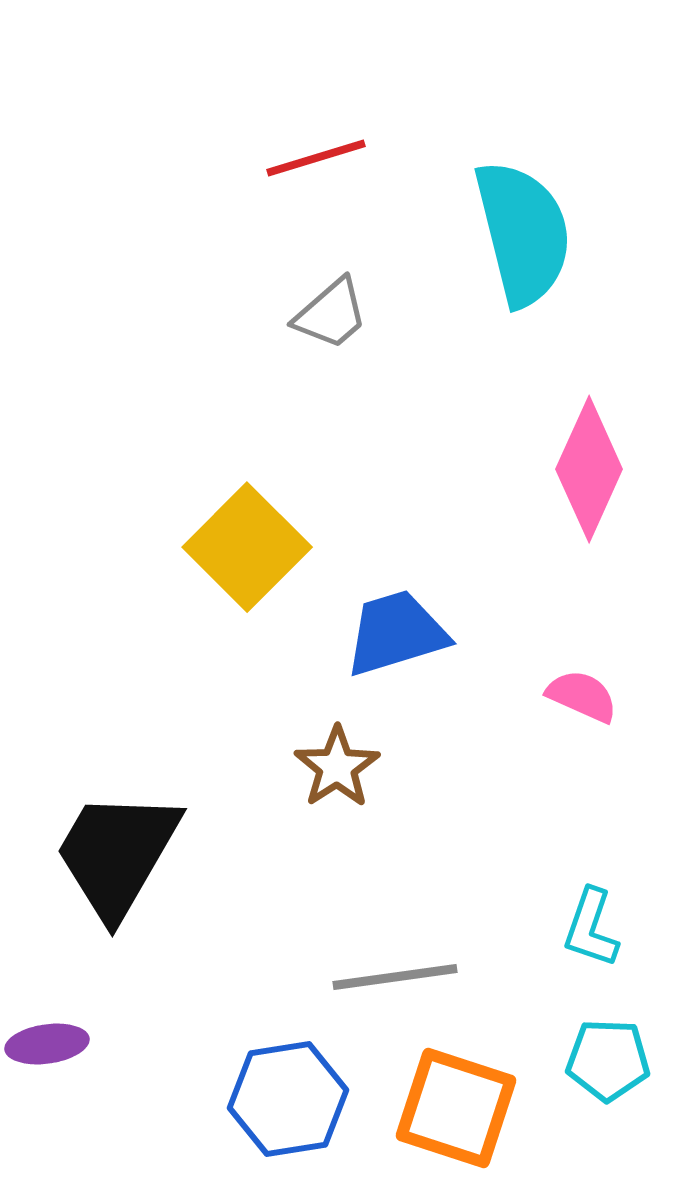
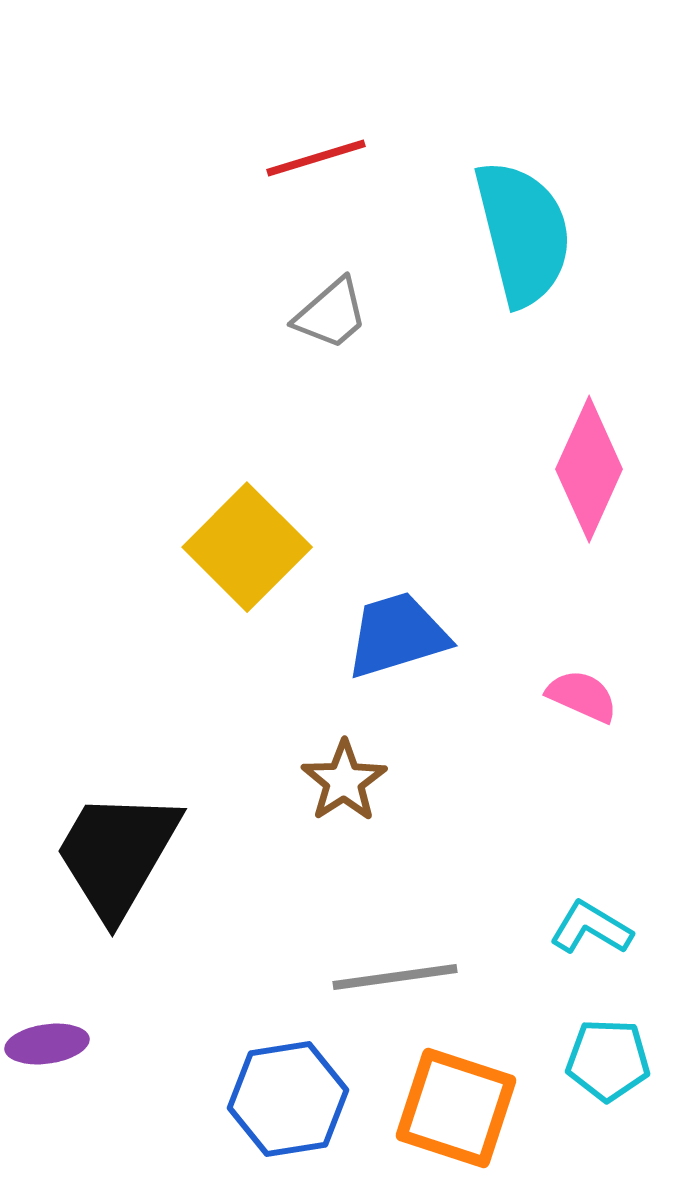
blue trapezoid: moved 1 px right, 2 px down
brown star: moved 7 px right, 14 px down
cyan L-shape: rotated 102 degrees clockwise
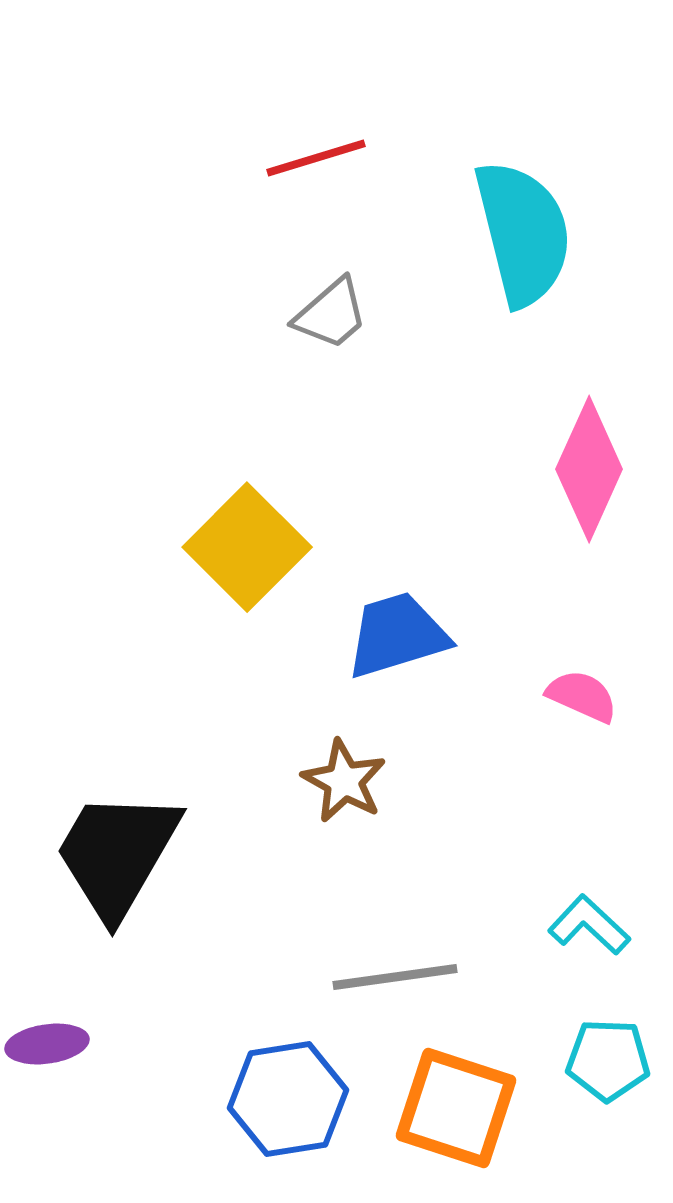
brown star: rotated 10 degrees counterclockwise
cyan L-shape: moved 2 px left, 3 px up; rotated 12 degrees clockwise
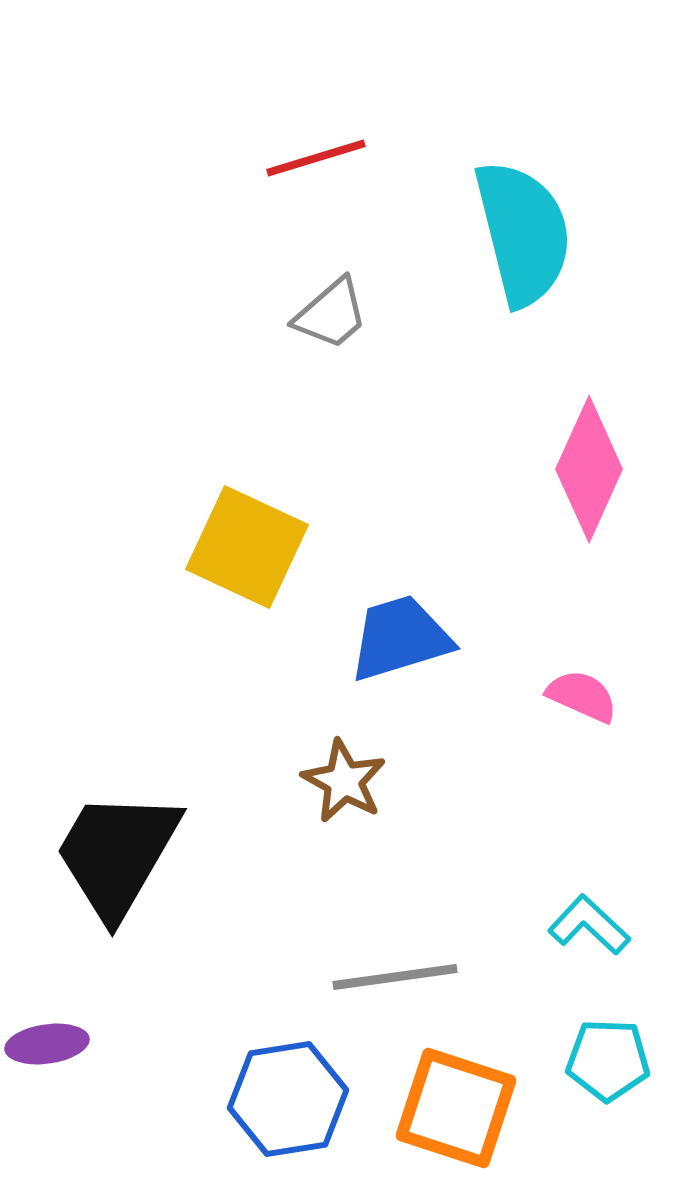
yellow square: rotated 20 degrees counterclockwise
blue trapezoid: moved 3 px right, 3 px down
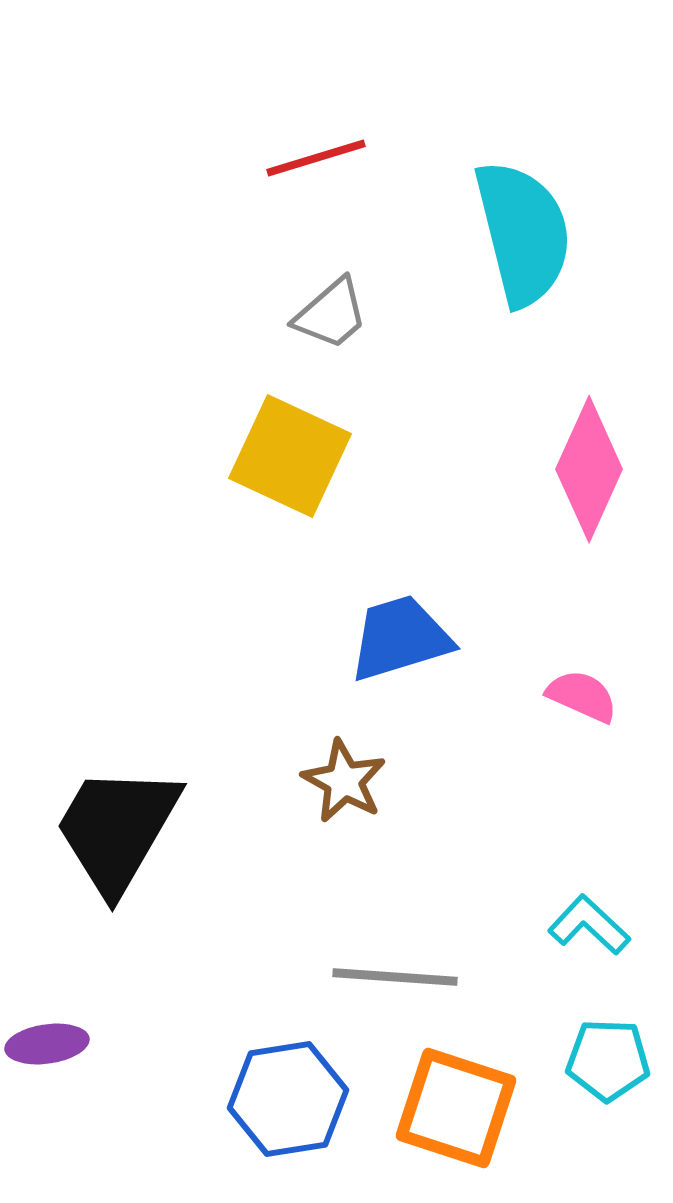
yellow square: moved 43 px right, 91 px up
black trapezoid: moved 25 px up
gray line: rotated 12 degrees clockwise
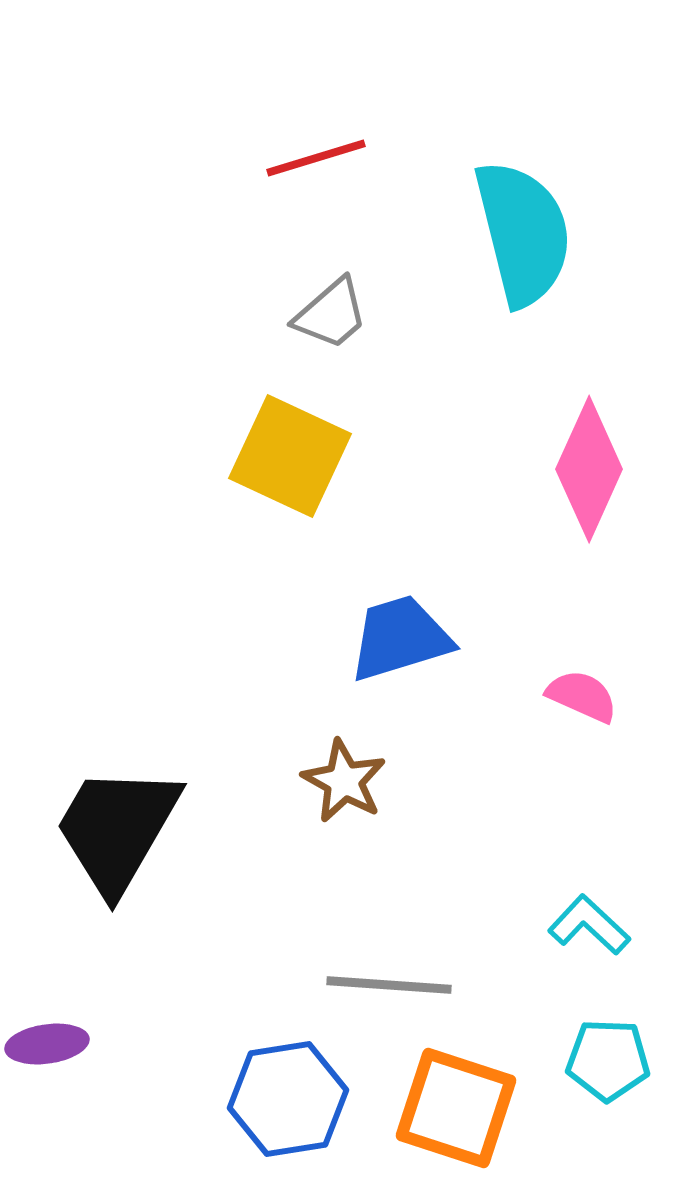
gray line: moved 6 px left, 8 px down
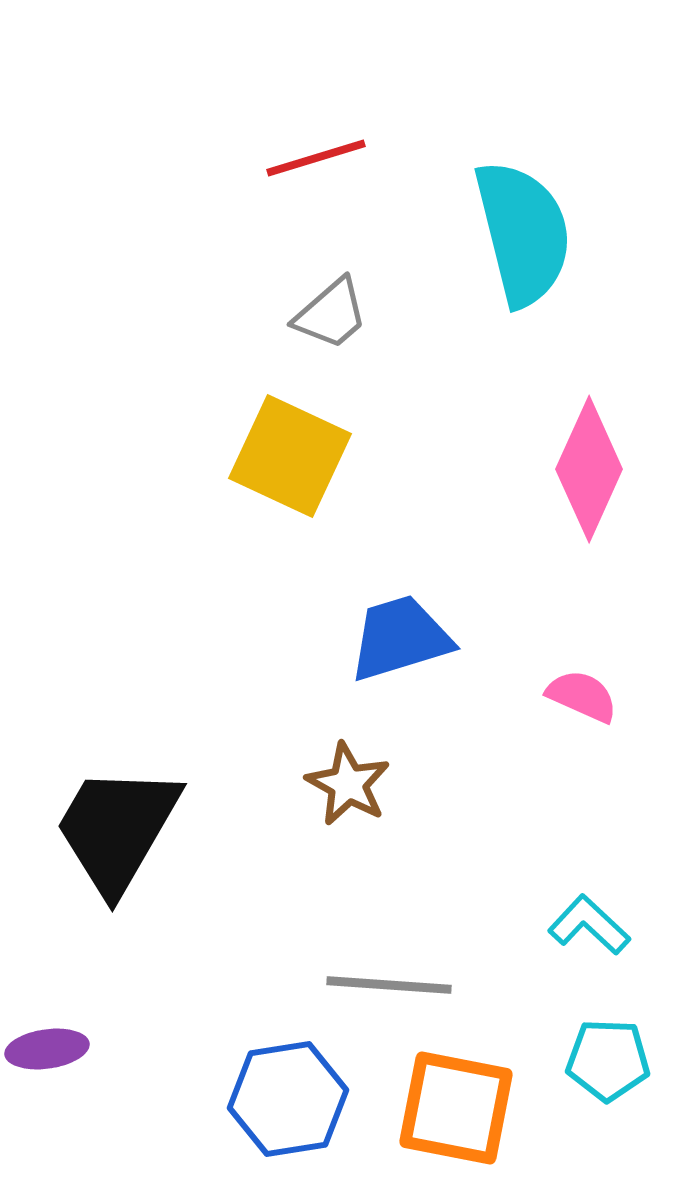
brown star: moved 4 px right, 3 px down
purple ellipse: moved 5 px down
orange square: rotated 7 degrees counterclockwise
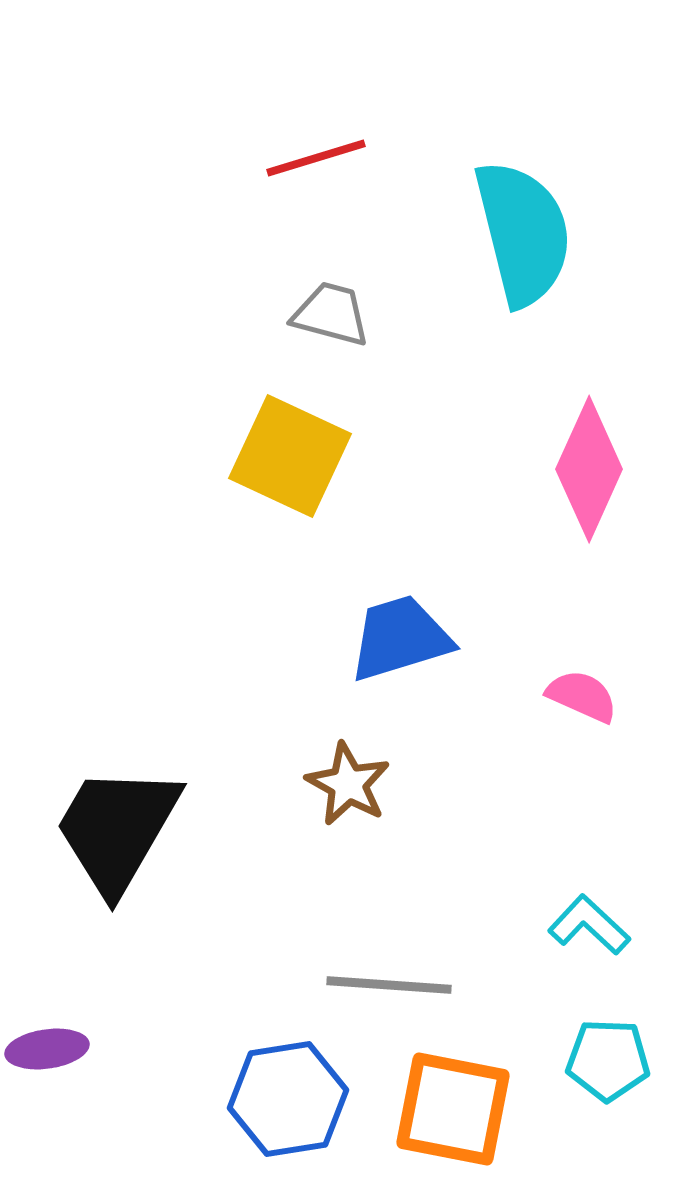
gray trapezoid: rotated 124 degrees counterclockwise
orange square: moved 3 px left, 1 px down
